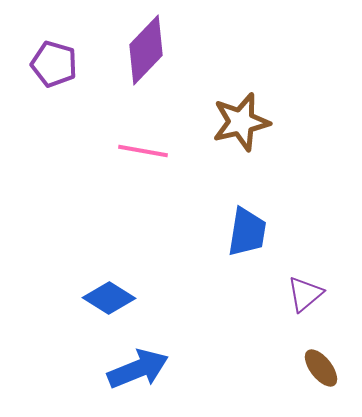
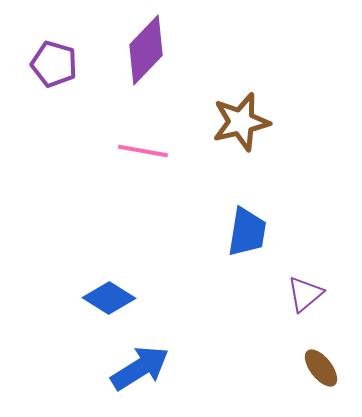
blue arrow: moved 2 px right, 1 px up; rotated 10 degrees counterclockwise
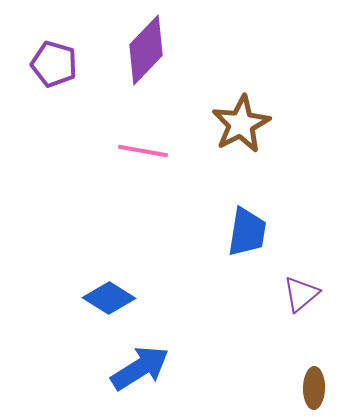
brown star: moved 2 px down; rotated 14 degrees counterclockwise
purple triangle: moved 4 px left
brown ellipse: moved 7 px left, 20 px down; rotated 39 degrees clockwise
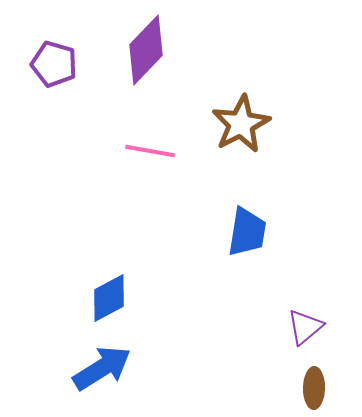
pink line: moved 7 px right
purple triangle: moved 4 px right, 33 px down
blue diamond: rotated 60 degrees counterclockwise
blue arrow: moved 38 px left
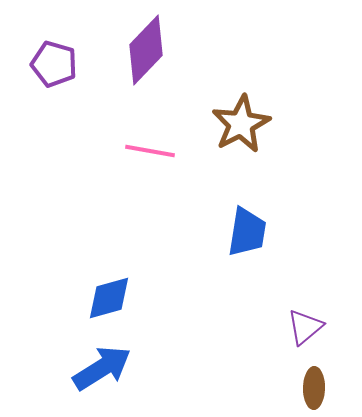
blue diamond: rotated 12 degrees clockwise
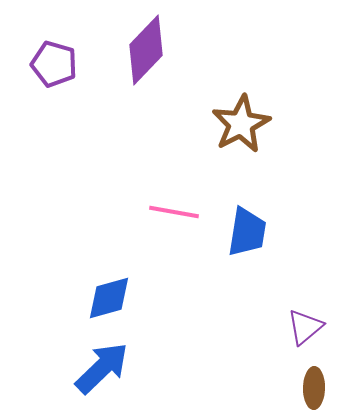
pink line: moved 24 px right, 61 px down
blue arrow: rotated 12 degrees counterclockwise
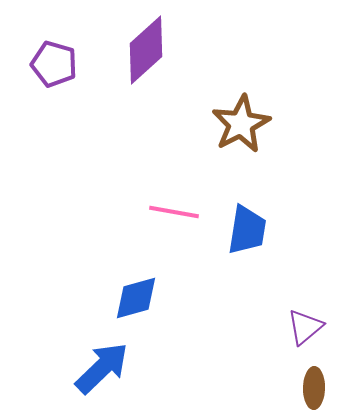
purple diamond: rotated 4 degrees clockwise
blue trapezoid: moved 2 px up
blue diamond: moved 27 px right
